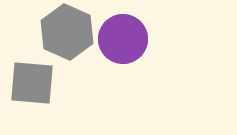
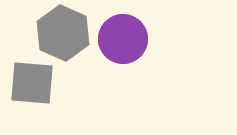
gray hexagon: moved 4 px left, 1 px down
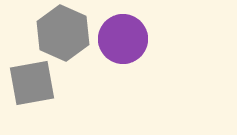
gray square: rotated 15 degrees counterclockwise
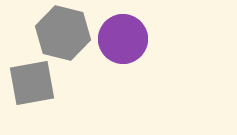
gray hexagon: rotated 10 degrees counterclockwise
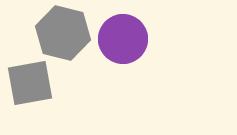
gray square: moved 2 px left
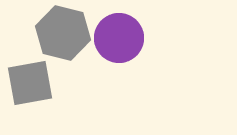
purple circle: moved 4 px left, 1 px up
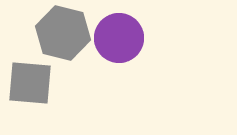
gray square: rotated 15 degrees clockwise
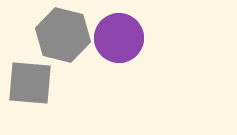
gray hexagon: moved 2 px down
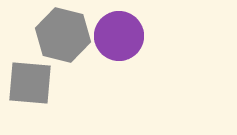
purple circle: moved 2 px up
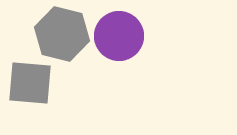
gray hexagon: moved 1 px left, 1 px up
